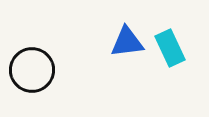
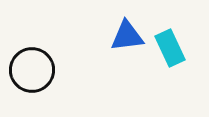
blue triangle: moved 6 px up
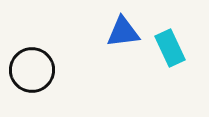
blue triangle: moved 4 px left, 4 px up
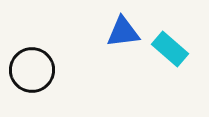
cyan rectangle: moved 1 px down; rotated 24 degrees counterclockwise
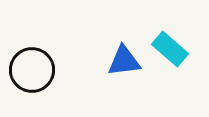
blue triangle: moved 1 px right, 29 px down
